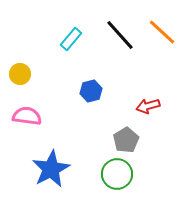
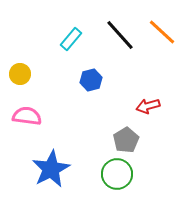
blue hexagon: moved 11 px up
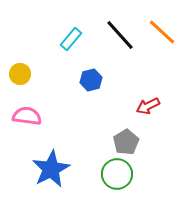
red arrow: rotated 10 degrees counterclockwise
gray pentagon: moved 2 px down
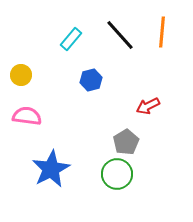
orange line: rotated 52 degrees clockwise
yellow circle: moved 1 px right, 1 px down
